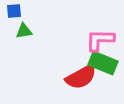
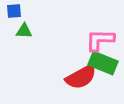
green triangle: rotated 12 degrees clockwise
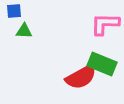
pink L-shape: moved 5 px right, 16 px up
green rectangle: moved 1 px left, 1 px down
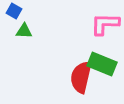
blue square: rotated 35 degrees clockwise
red semicircle: rotated 132 degrees clockwise
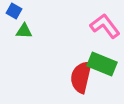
pink L-shape: moved 2 px down; rotated 52 degrees clockwise
